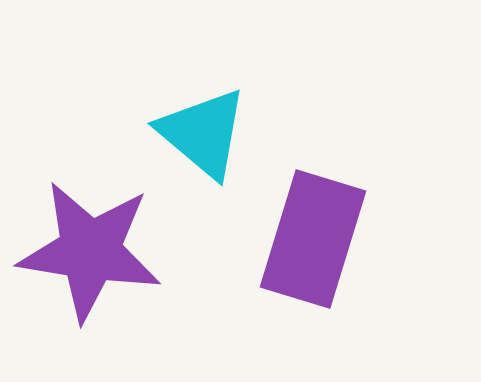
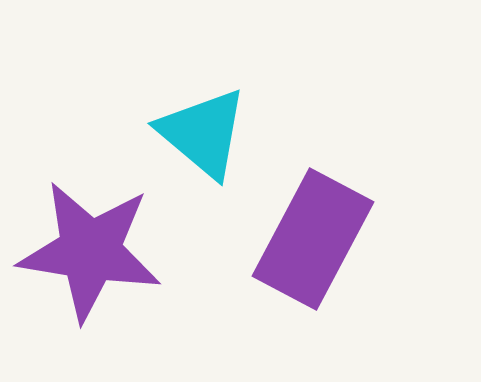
purple rectangle: rotated 11 degrees clockwise
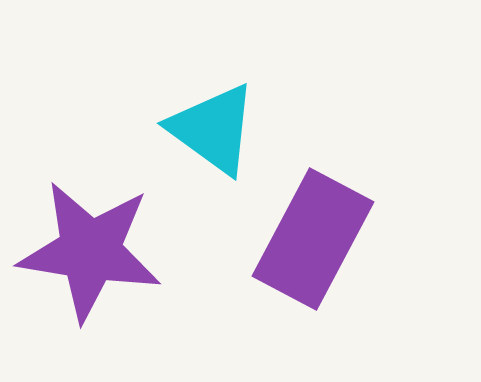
cyan triangle: moved 10 px right, 4 px up; rotated 4 degrees counterclockwise
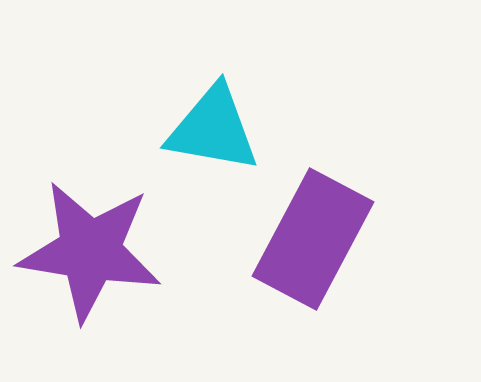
cyan triangle: rotated 26 degrees counterclockwise
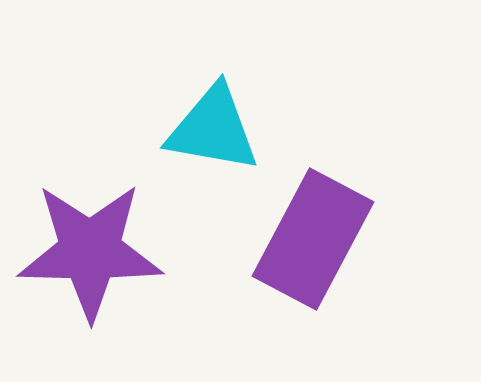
purple star: rotated 8 degrees counterclockwise
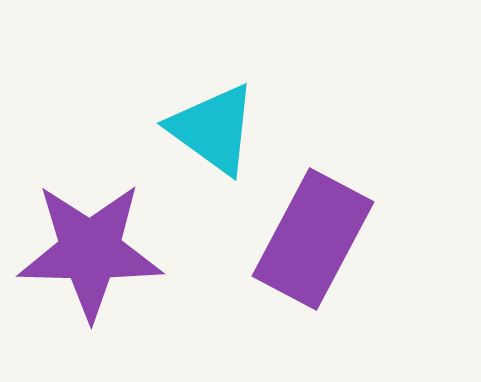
cyan triangle: rotated 26 degrees clockwise
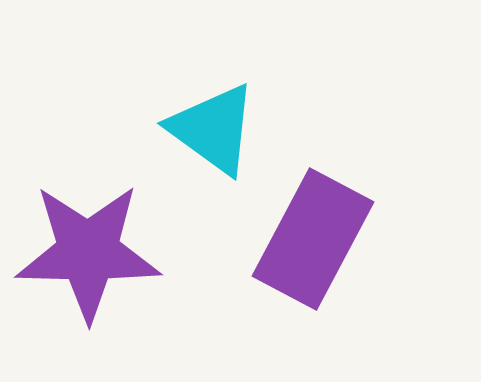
purple star: moved 2 px left, 1 px down
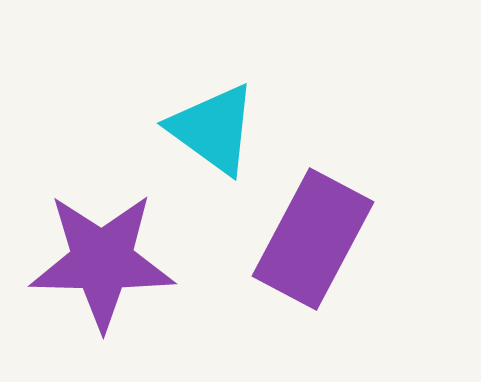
purple star: moved 14 px right, 9 px down
